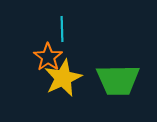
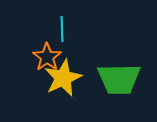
orange star: moved 1 px left
green trapezoid: moved 1 px right, 1 px up
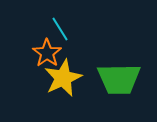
cyan line: moved 2 px left; rotated 30 degrees counterclockwise
orange star: moved 4 px up
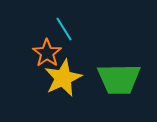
cyan line: moved 4 px right
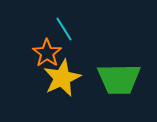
yellow star: moved 1 px left
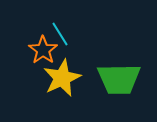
cyan line: moved 4 px left, 5 px down
orange star: moved 4 px left, 3 px up
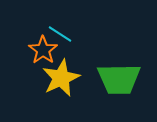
cyan line: rotated 25 degrees counterclockwise
yellow star: moved 1 px left
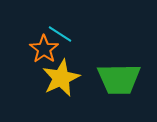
orange star: moved 1 px right, 1 px up
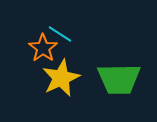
orange star: moved 1 px left, 1 px up
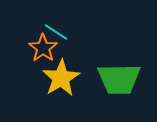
cyan line: moved 4 px left, 2 px up
yellow star: rotated 6 degrees counterclockwise
